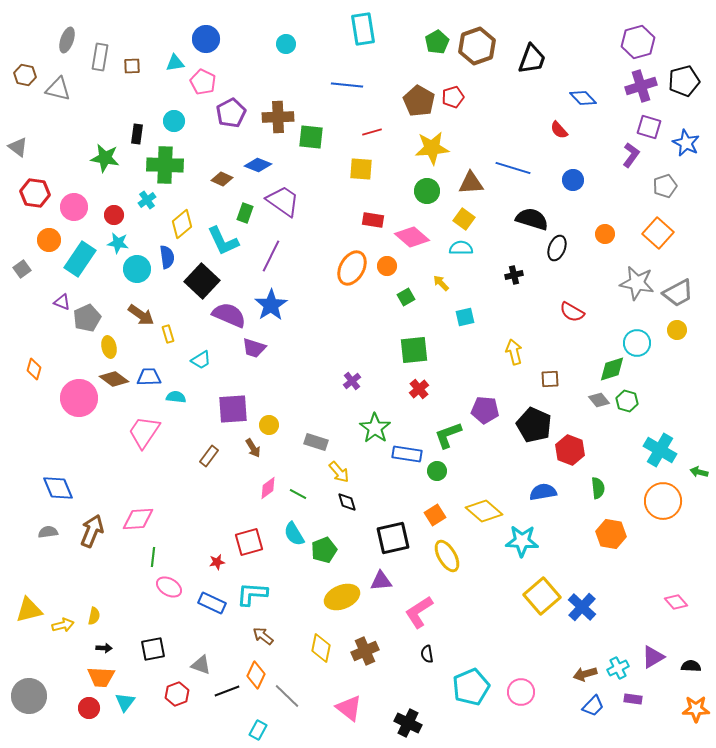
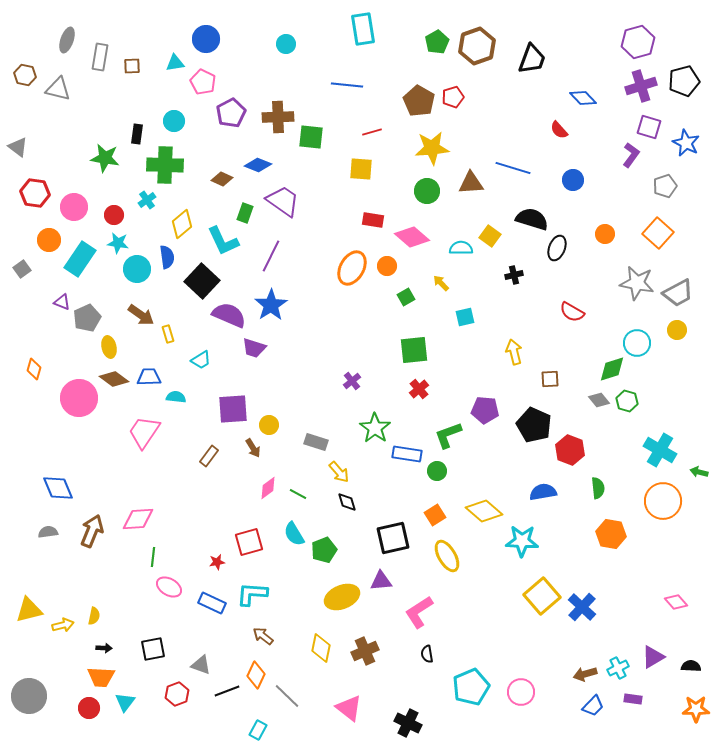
yellow square at (464, 219): moved 26 px right, 17 px down
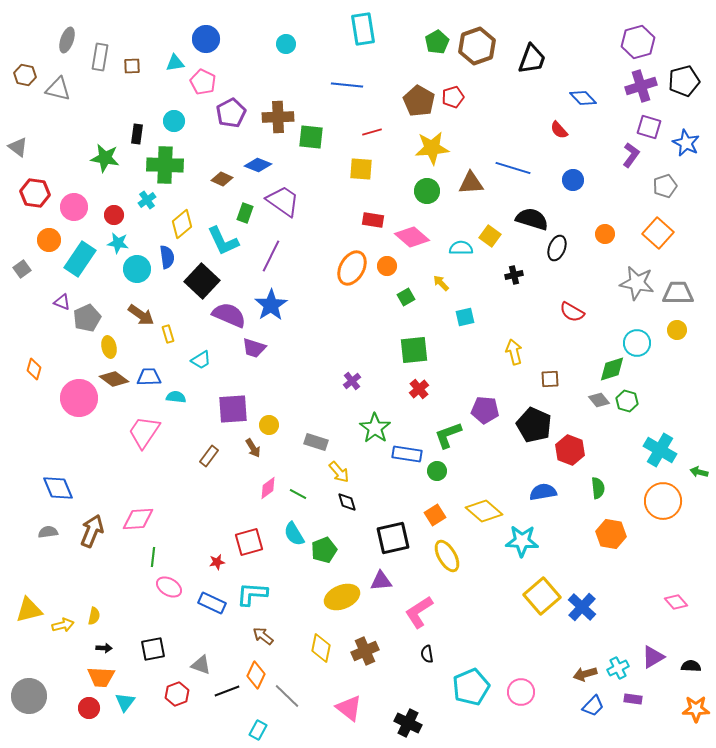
gray trapezoid at (678, 293): rotated 152 degrees counterclockwise
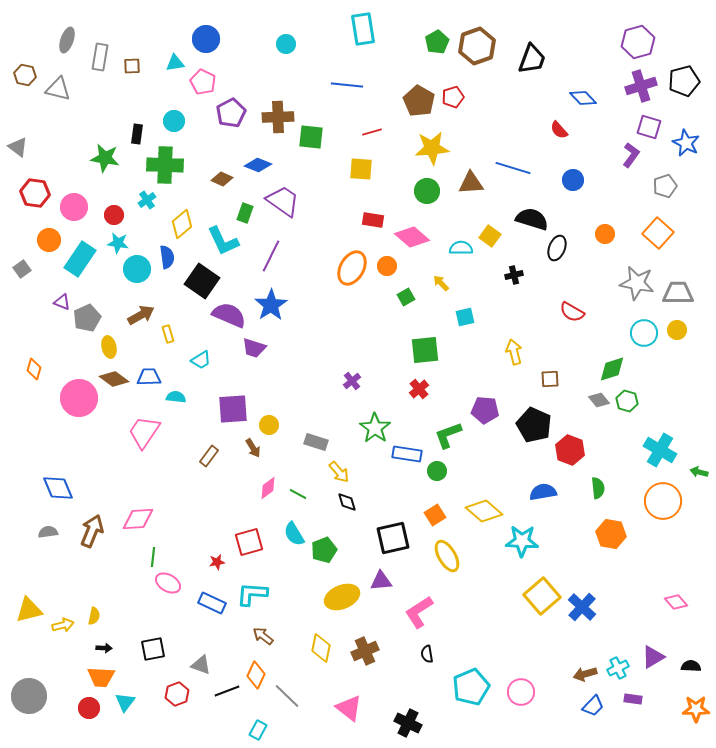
black square at (202, 281): rotated 8 degrees counterclockwise
brown arrow at (141, 315): rotated 64 degrees counterclockwise
cyan circle at (637, 343): moved 7 px right, 10 px up
green square at (414, 350): moved 11 px right
pink ellipse at (169, 587): moved 1 px left, 4 px up
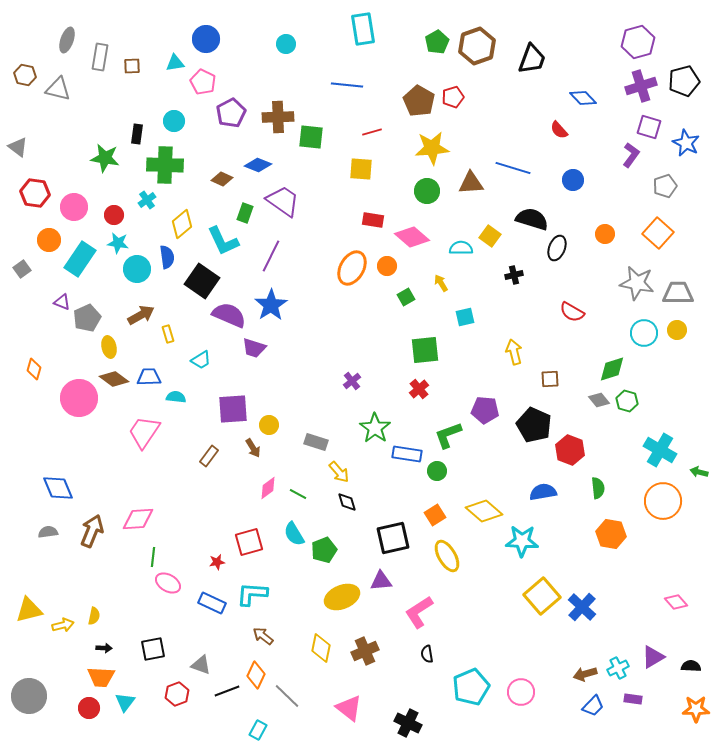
yellow arrow at (441, 283): rotated 12 degrees clockwise
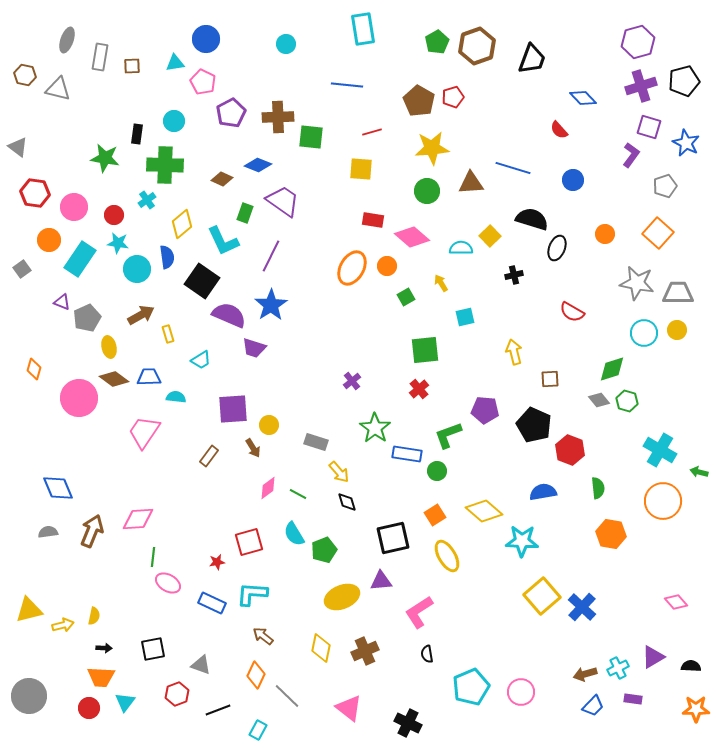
yellow square at (490, 236): rotated 10 degrees clockwise
black line at (227, 691): moved 9 px left, 19 px down
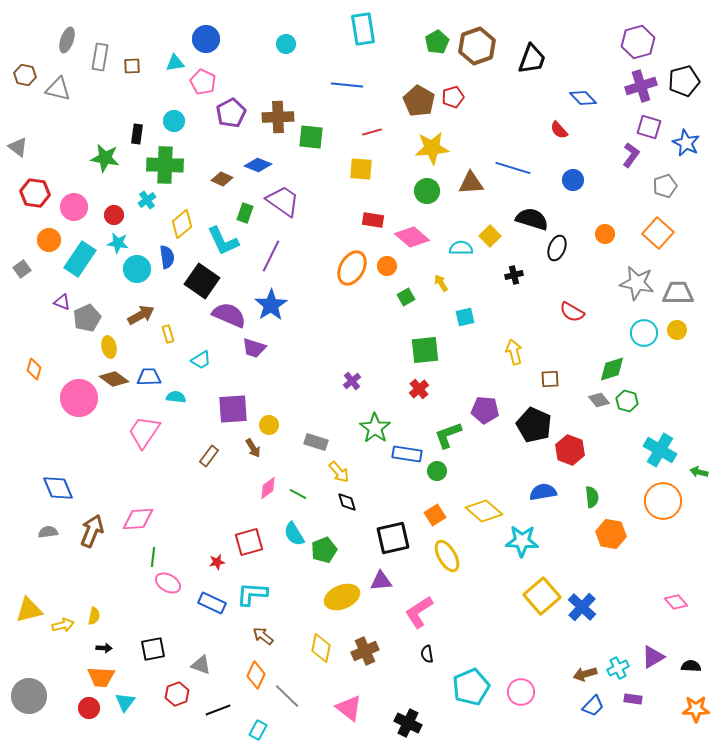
green semicircle at (598, 488): moved 6 px left, 9 px down
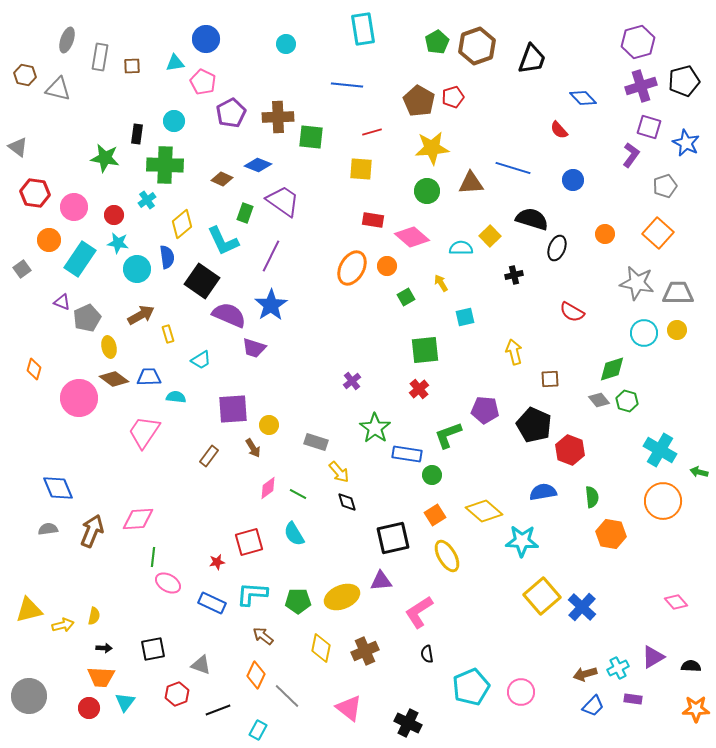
green circle at (437, 471): moved 5 px left, 4 px down
gray semicircle at (48, 532): moved 3 px up
green pentagon at (324, 550): moved 26 px left, 51 px down; rotated 20 degrees clockwise
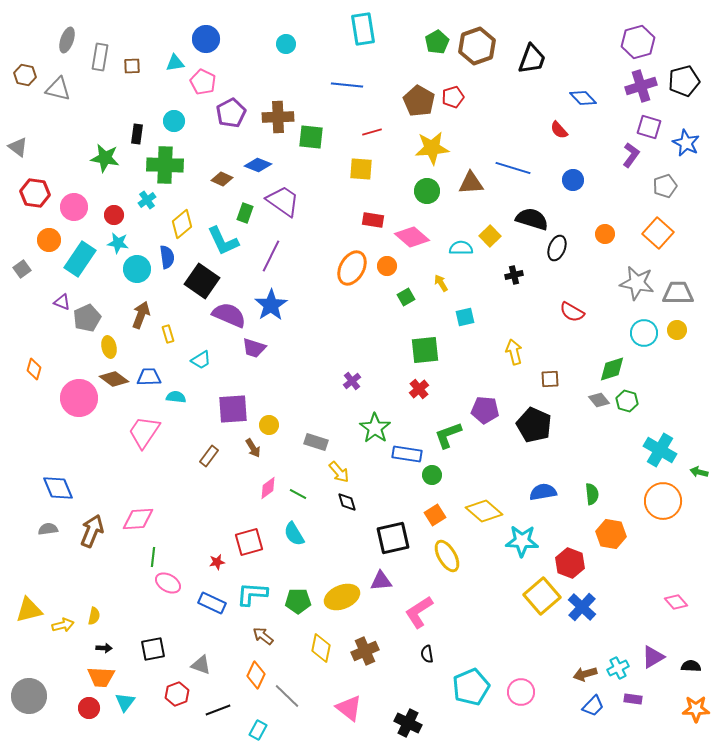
brown arrow at (141, 315): rotated 40 degrees counterclockwise
red hexagon at (570, 450): moved 113 px down
green semicircle at (592, 497): moved 3 px up
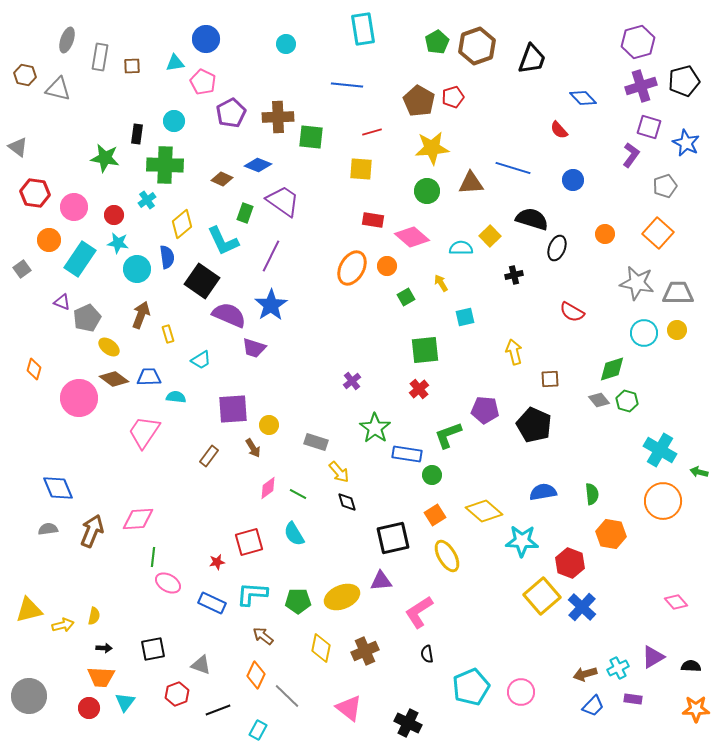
yellow ellipse at (109, 347): rotated 40 degrees counterclockwise
